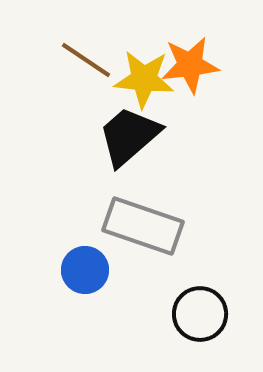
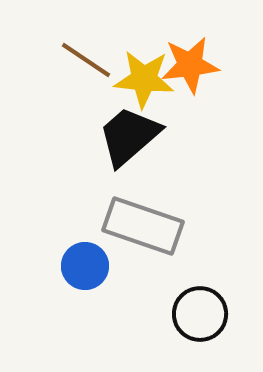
blue circle: moved 4 px up
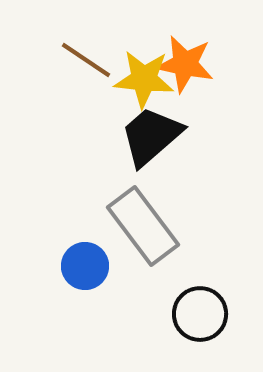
orange star: moved 5 px left, 1 px up; rotated 18 degrees clockwise
black trapezoid: moved 22 px right
gray rectangle: rotated 34 degrees clockwise
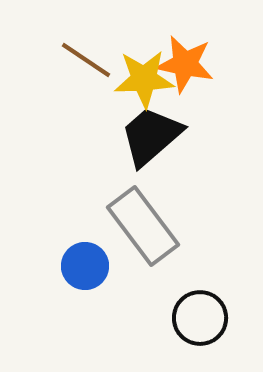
yellow star: rotated 8 degrees counterclockwise
black circle: moved 4 px down
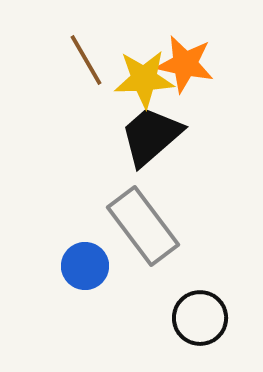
brown line: rotated 26 degrees clockwise
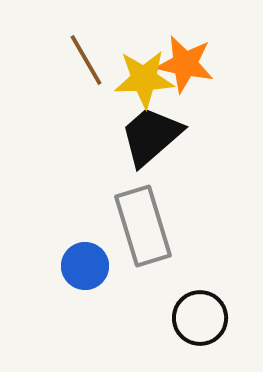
gray rectangle: rotated 20 degrees clockwise
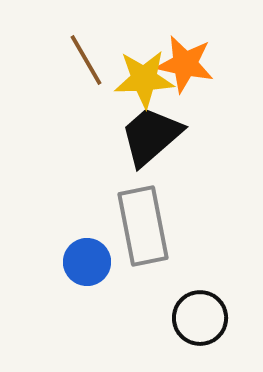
gray rectangle: rotated 6 degrees clockwise
blue circle: moved 2 px right, 4 px up
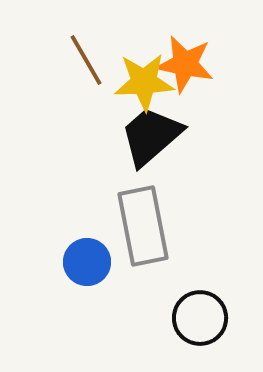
yellow star: moved 3 px down
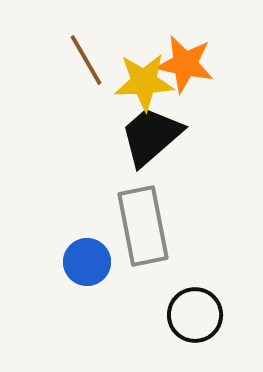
black circle: moved 5 px left, 3 px up
